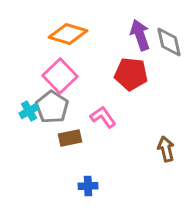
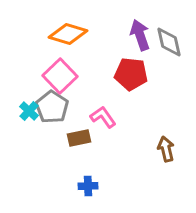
cyan cross: rotated 18 degrees counterclockwise
brown rectangle: moved 9 px right
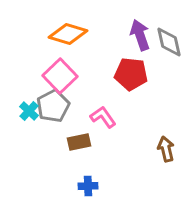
gray pentagon: moved 1 px right, 1 px up; rotated 12 degrees clockwise
brown rectangle: moved 4 px down
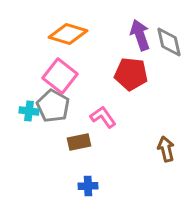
pink square: rotated 8 degrees counterclockwise
gray pentagon: rotated 16 degrees counterclockwise
cyan cross: rotated 36 degrees counterclockwise
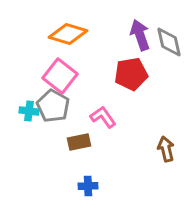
red pentagon: rotated 16 degrees counterclockwise
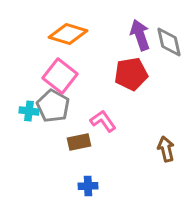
pink L-shape: moved 4 px down
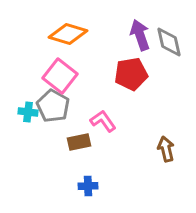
cyan cross: moved 1 px left, 1 px down
